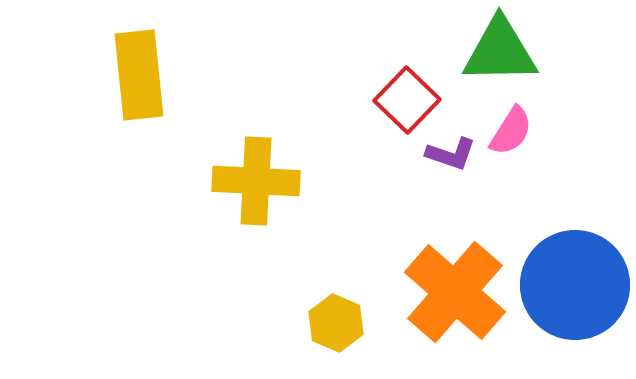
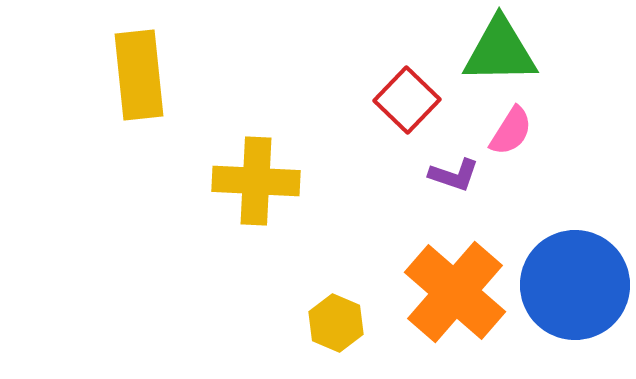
purple L-shape: moved 3 px right, 21 px down
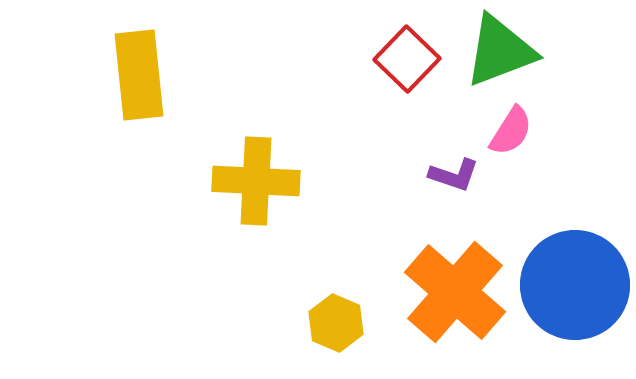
green triangle: rotated 20 degrees counterclockwise
red square: moved 41 px up
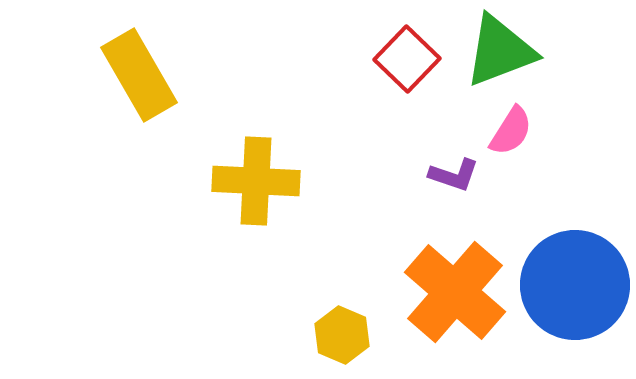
yellow rectangle: rotated 24 degrees counterclockwise
yellow hexagon: moved 6 px right, 12 px down
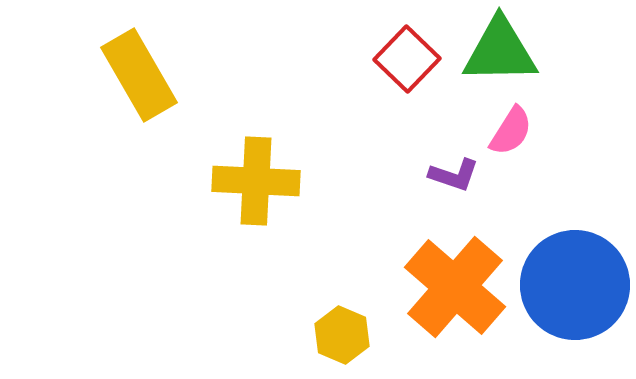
green triangle: rotated 20 degrees clockwise
orange cross: moved 5 px up
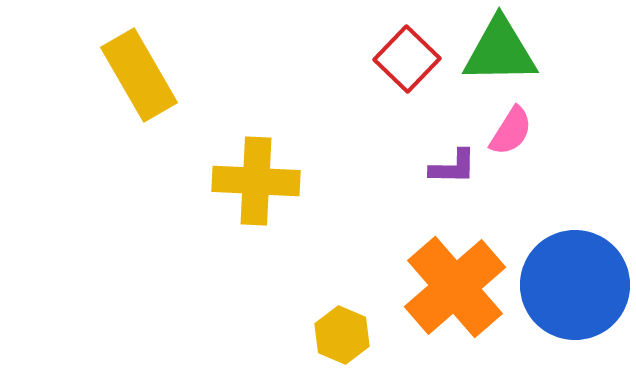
purple L-shape: moved 1 px left, 8 px up; rotated 18 degrees counterclockwise
orange cross: rotated 8 degrees clockwise
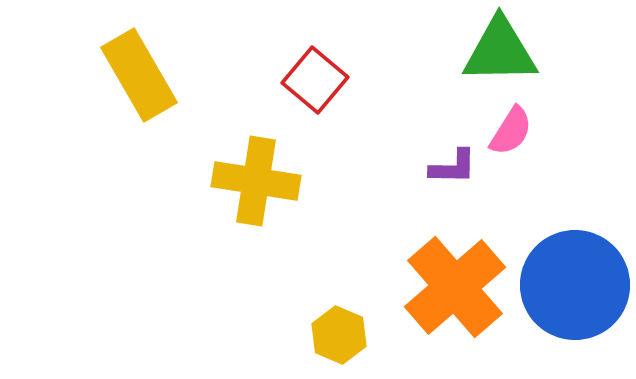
red square: moved 92 px left, 21 px down; rotated 4 degrees counterclockwise
yellow cross: rotated 6 degrees clockwise
yellow hexagon: moved 3 px left
